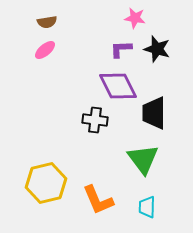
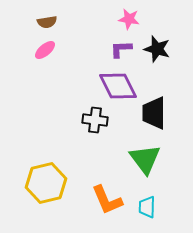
pink star: moved 6 px left, 1 px down
green triangle: moved 2 px right
orange L-shape: moved 9 px right
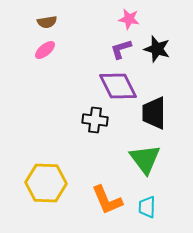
purple L-shape: rotated 15 degrees counterclockwise
yellow hexagon: rotated 15 degrees clockwise
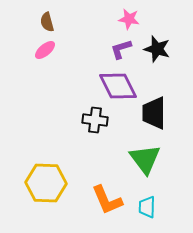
brown semicircle: rotated 84 degrees clockwise
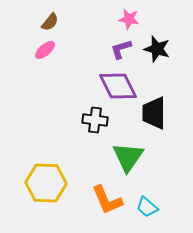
brown semicircle: moved 3 px right; rotated 126 degrees counterclockwise
green triangle: moved 17 px left, 2 px up; rotated 12 degrees clockwise
cyan trapezoid: rotated 50 degrees counterclockwise
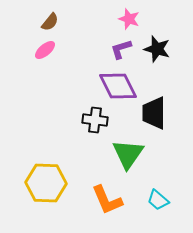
pink star: rotated 10 degrees clockwise
green triangle: moved 3 px up
cyan trapezoid: moved 11 px right, 7 px up
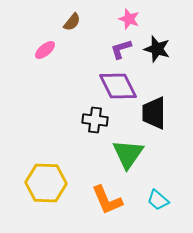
brown semicircle: moved 22 px right
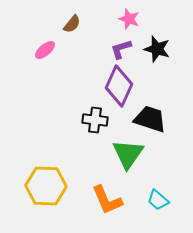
brown semicircle: moved 2 px down
purple diamond: moved 1 px right; rotated 51 degrees clockwise
black trapezoid: moved 4 px left, 6 px down; rotated 108 degrees clockwise
yellow hexagon: moved 3 px down
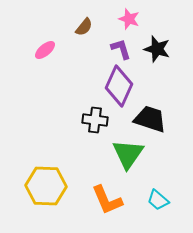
brown semicircle: moved 12 px right, 3 px down
purple L-shape: rotated 90 degrees clockwise
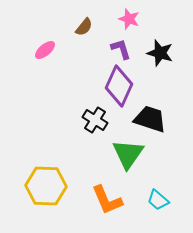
black star: moved 3 px right, 4 px down
black cross: rotated 25 degrees clockwise
